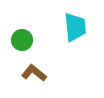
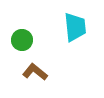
brown L-shape: moved 1 px right, 1 px up
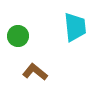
green circle: moved 4 px left, 4 px up
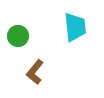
brown L-shape: rotated 90 degrees counterclockwise
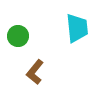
cyan trapezoid: moved 2 px right, 1 px down
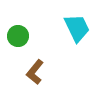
cyan trapezoid: rotated 20 degrees counterclockwise
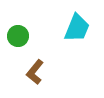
cyan trapezoid: rotated 48 degrees clockwise
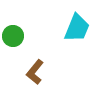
green circle: moved 5 px left
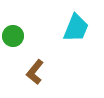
cyan trapezoid: moved 1 px left
